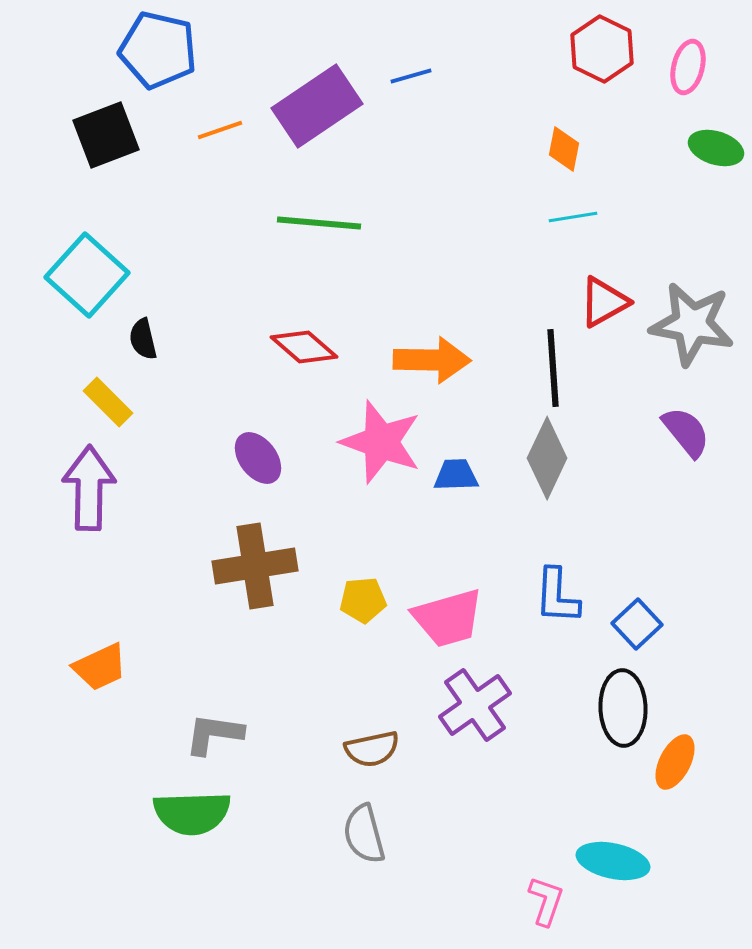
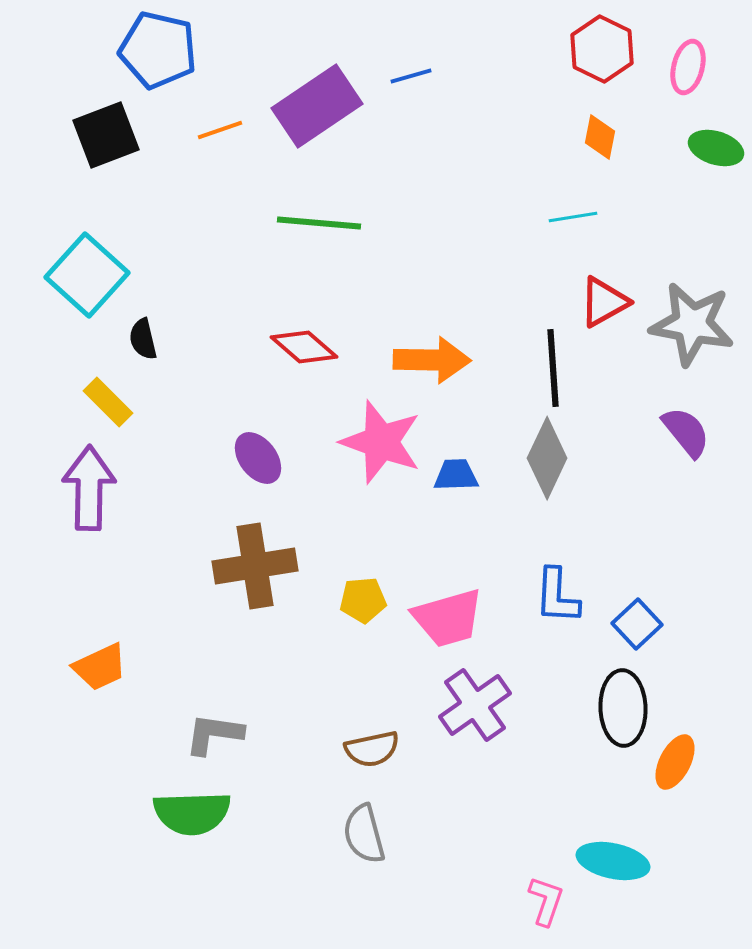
orange diamond: moved 36 px right, 12 px up
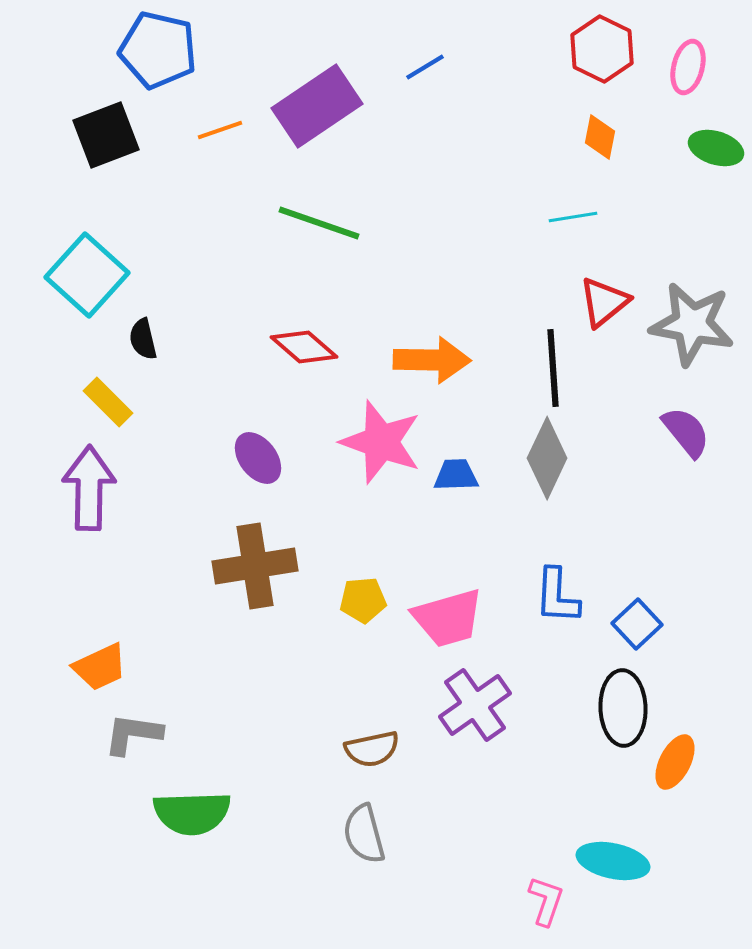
blue line: moved 14 px right, 9 px up; rotated 15 degrees counterclockwise
green line: rotated 14 degrees clockwise
red triangle: rotated 10 degrees counterclockwise
gray L-shape: moved 81 px left
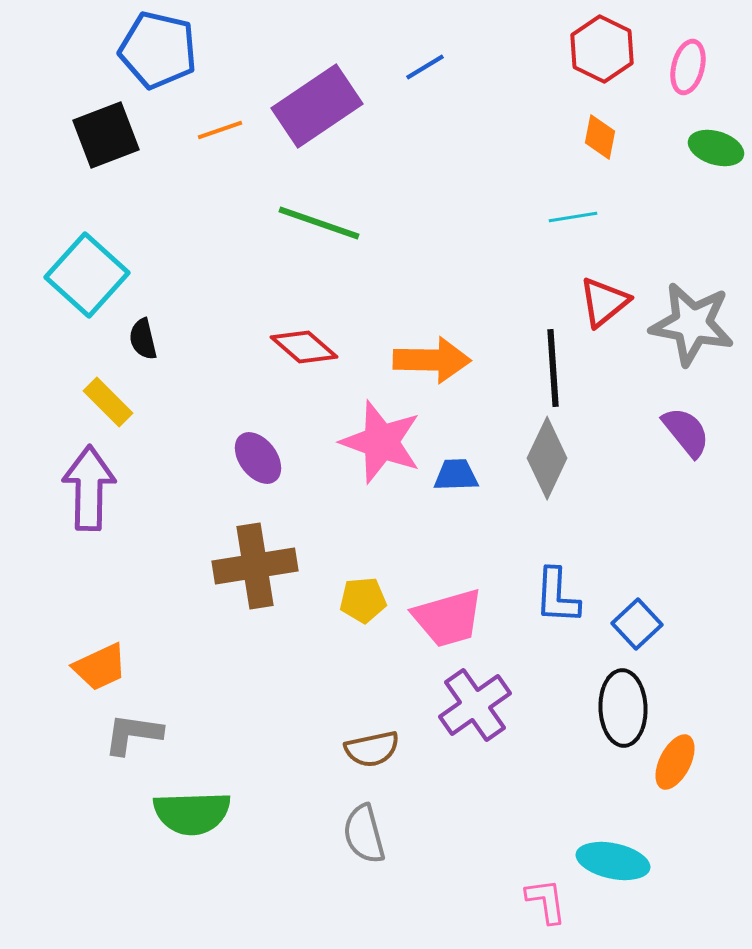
pink L-shape: rotated 27 degrees counterclockwise
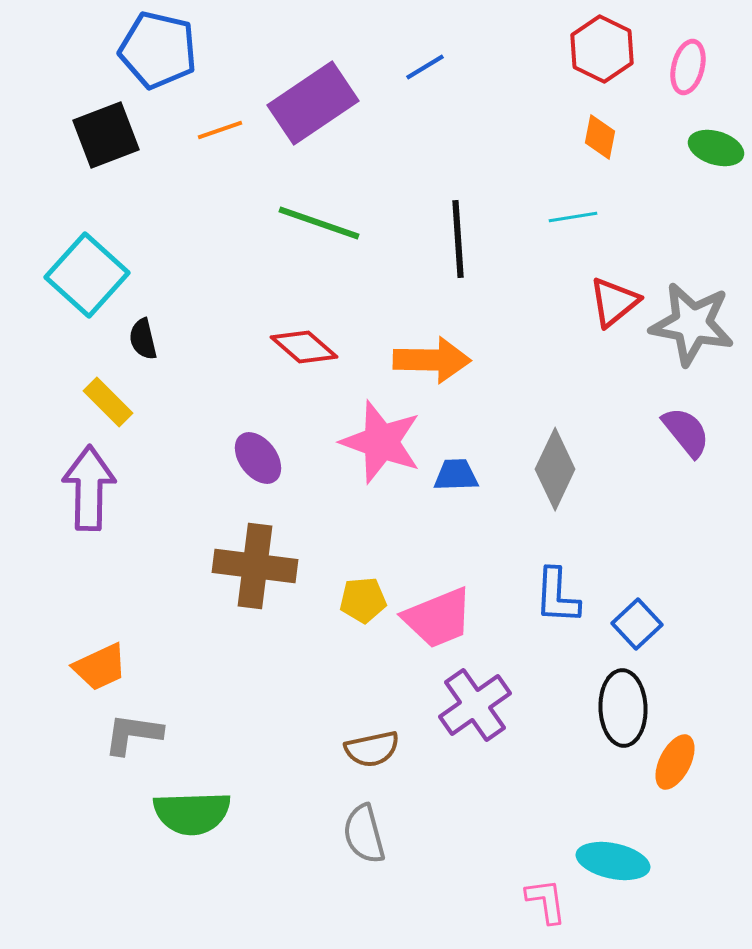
purple rectangle: moved 4 px left, 3 px up
red triangle: moved 10 px right
black line: moved 95 px left, 129 px up
gray diamond: moved 8 px right, 11 px down
brown cross: rotated 16 degrees clockwise
pink trapezoid: moved 10 px left; rotated 6 degrees counterclockwise
